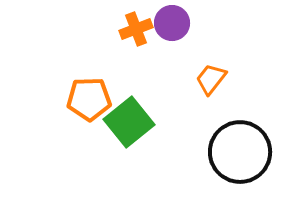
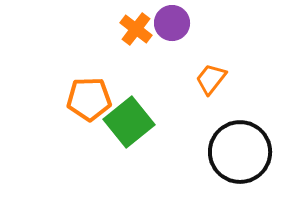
orange cross: rotated 32 degrees counterclockwise
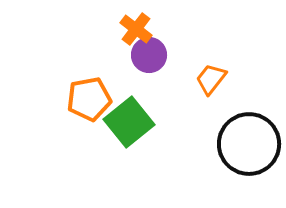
purple circle: moved 23 px left, 32 px down
orange pentagon: rotated 9 degrees counterclockwise
black circle: moved 9 px right, 8 px up
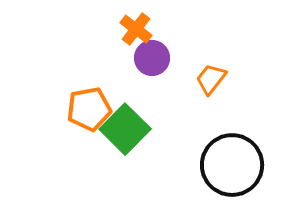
purple circle: moved 3 px right, 3 px down
orange pentagon: moved 10 px down
green square: moved 4 px left, 7 px down; rotated 6 degrees counterclockwise
black circle: moved 17 px left, 21 px down
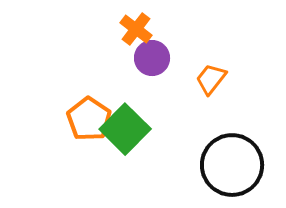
orange pentagon: moved 10 px down; rotated 27 degrees counterclockwise
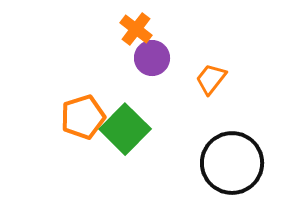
orange pentagon: moved 6 px left, 2 px up; rotated 21 degrees clockwise
black circle: moved 2 px up
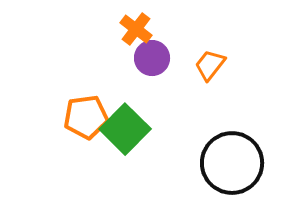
orange trapezoid: moved 1 px left, 14 px up
orange pentagon: moved 3 px right; rotated 9 degrees clockwise
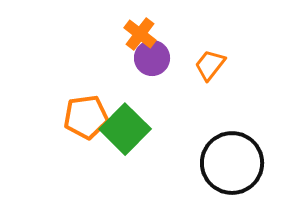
orange cross: moved 4 px right, 5 px down
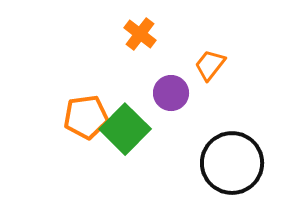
purple circle: moved 19 px right, 35 px down
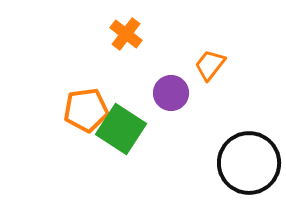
orange cross: moved 14 px left
orange pentagon: moved 7 px up
green square: moved 4 px left; rotated 12 degrees counterclockwise
black circle: moved 17 px right
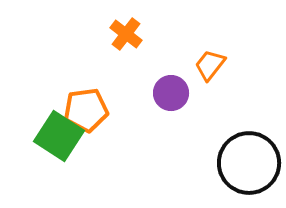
green square: moved 62 px left, 7 px down
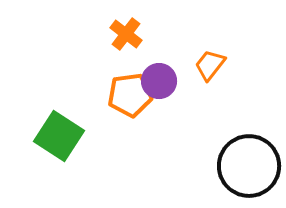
purple circle: moved 12 px left, 12 px up
orange pentagon: moved 44 px right, 15 px up
black circle: moved 3 px down
